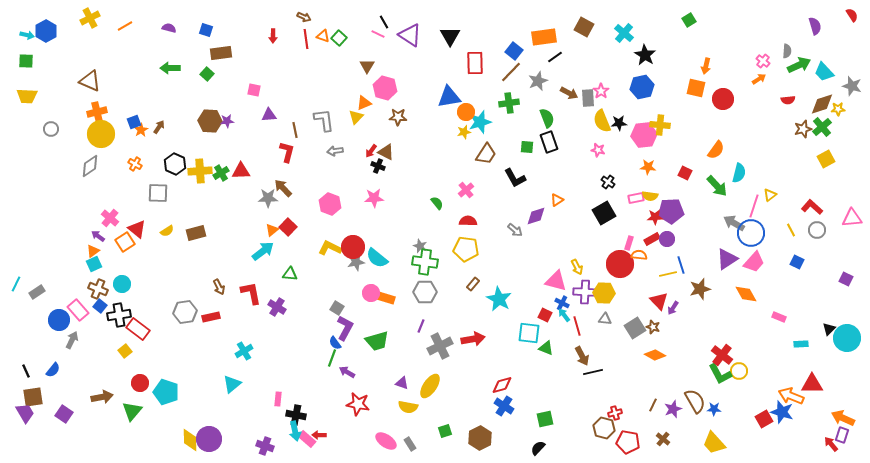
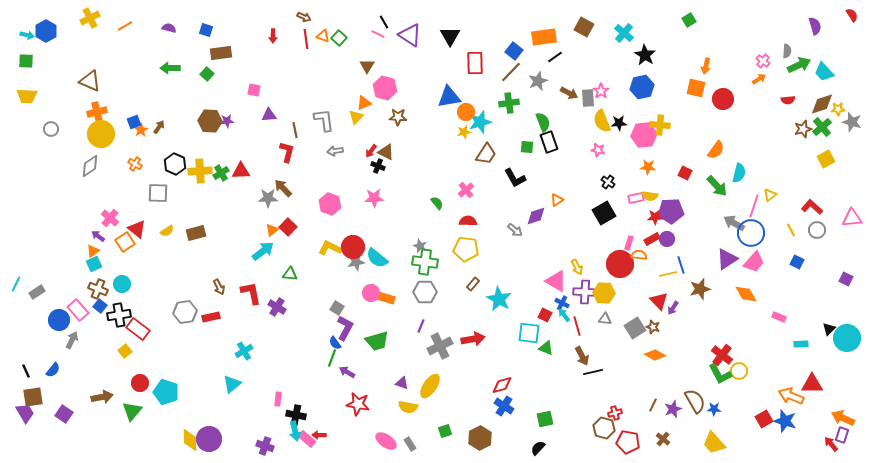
gray star at (852, 86): moved 36 px down
green semicircle at (547, 118): moved 4 px left, 4 px down
pink triangle at (556, 281): rotated 15 degrees clockwise
blue star at (782, 412): moved 3 px right, 9 px down
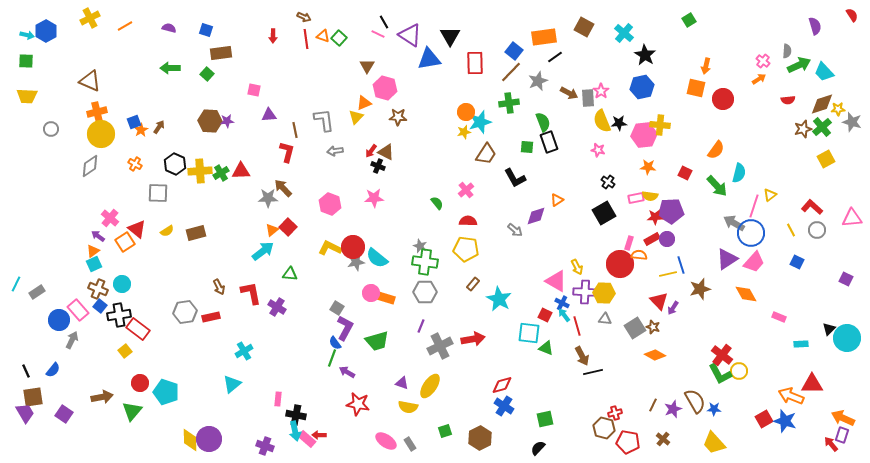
blue triangle at (449, 97): moved 20 px left, 38 px up
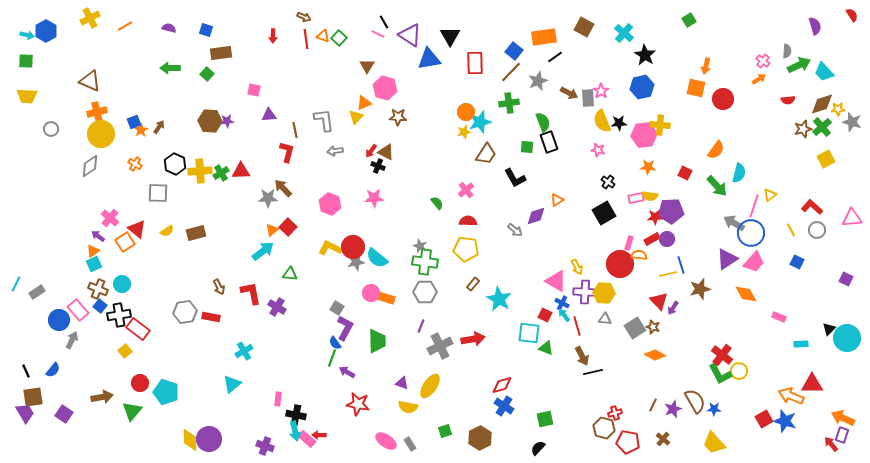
red rectangle at (211, 317): rotated 24 degrees clockwise
green trapezoid at (377, 341): rotated 75 degrees counterclockwise
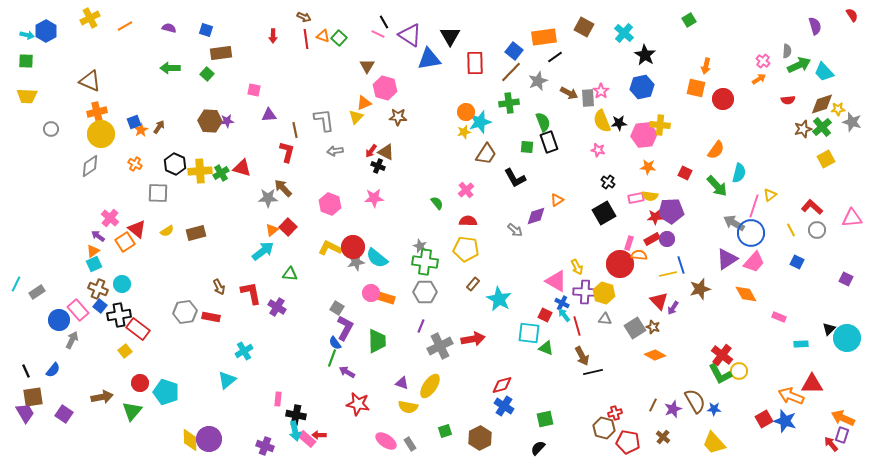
red triangle at (241, 171): moved 1 px right, 3 px up; rotated 18 degrees clockwise
yellow hexagon at (604, 293): rotated 15 degrees clockwise
cyan triangle at (232, 384): moved 5 px left, 4 px up
brown cross at (663, 439): moved 2 px up
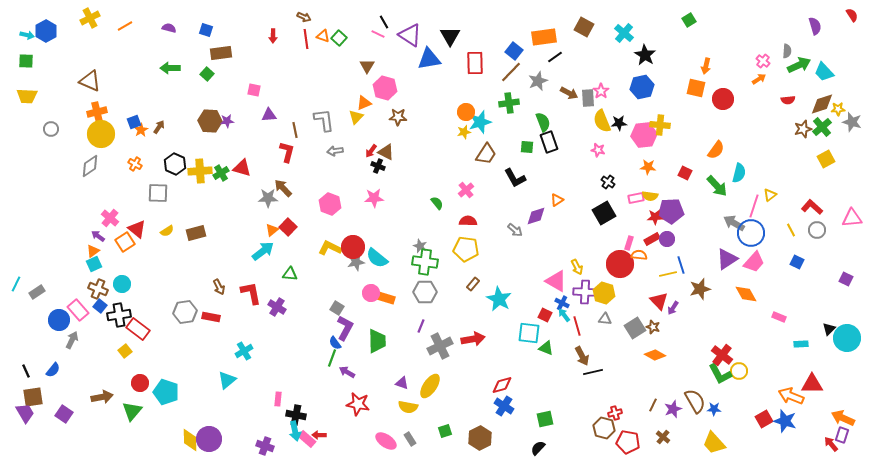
gray rectangle at (410, 444): moved 5 px up
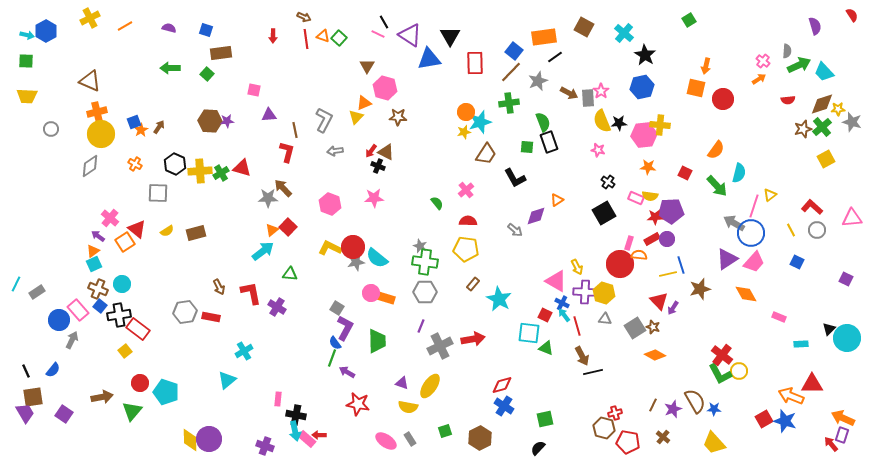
gray L-shape at (324, 120): rotated 35 degrees clockwise
pink rectangle at (636, 198): rotated 35 degrees clockwise
